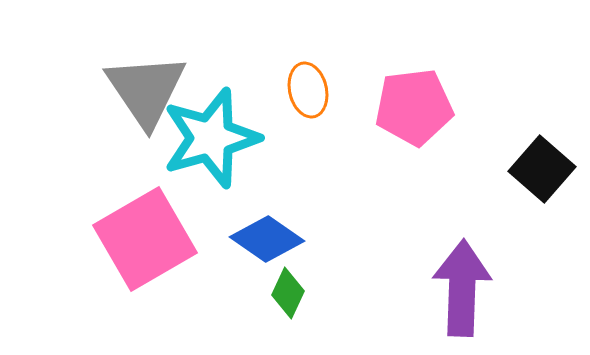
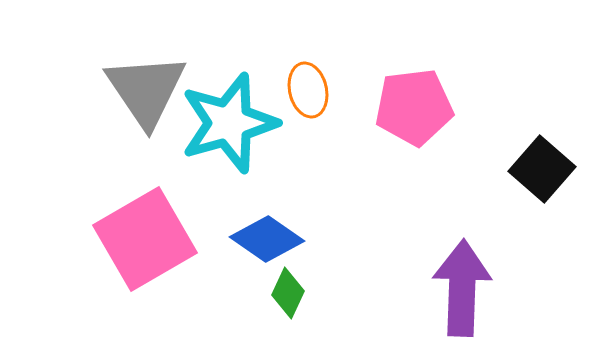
cyan star: moved 18 px right, 15 px up
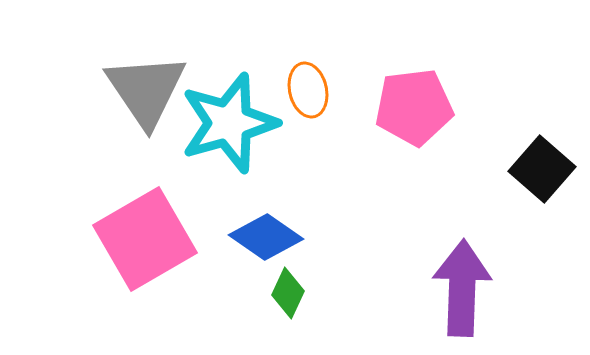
blue diamond: moved 1 px left, 2 px up
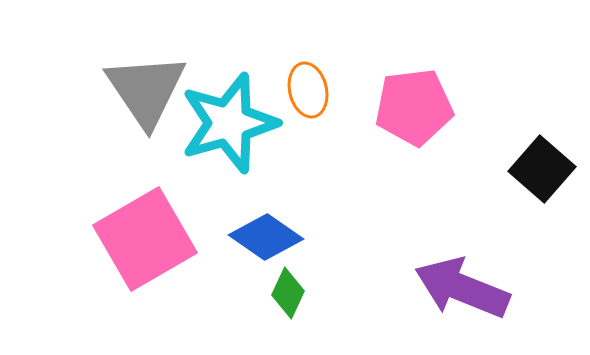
purple arrow: rotated 70 degrees counterclockwise
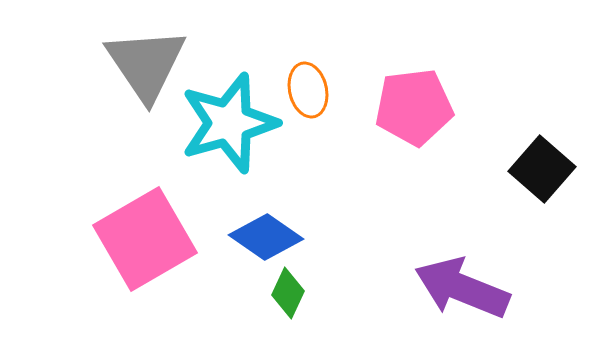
gray triangle: moved 26 px up
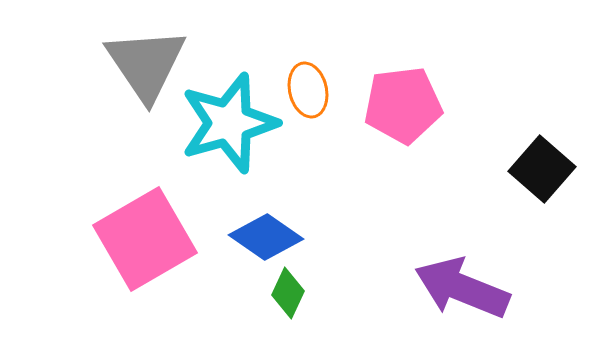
pink pentagon: moved 11 px left, 2 px up
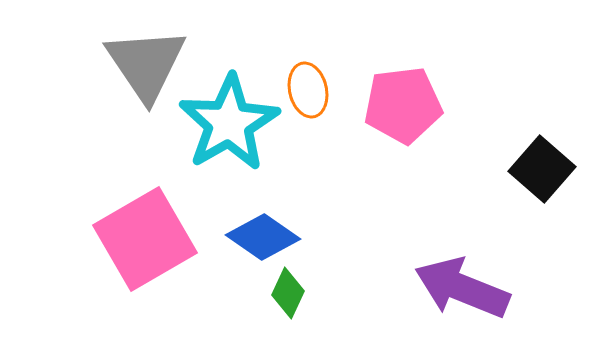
cyan star: rotated 14 degrees counterclockwise
blue diamond: moved 3 px left
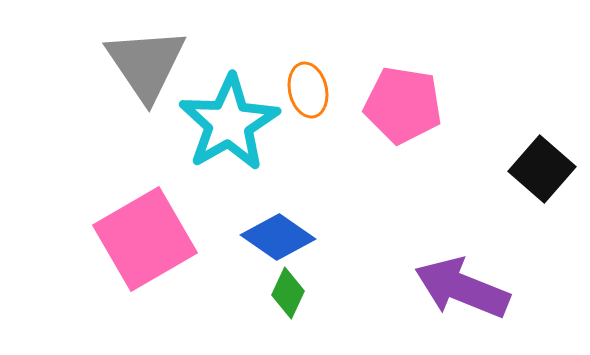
pink pentagon: rotated 16 degrees clockwise
blue diamond: moved 15 px right
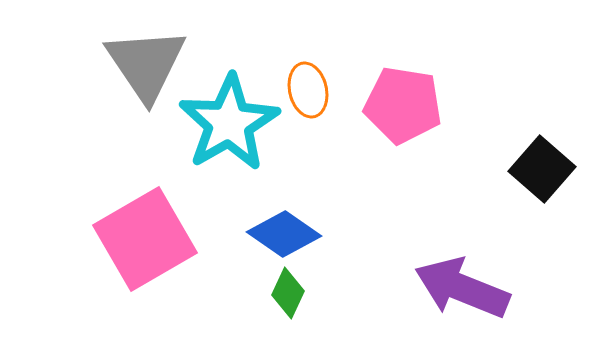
blue diamond: moved 6 px right, 3 px up
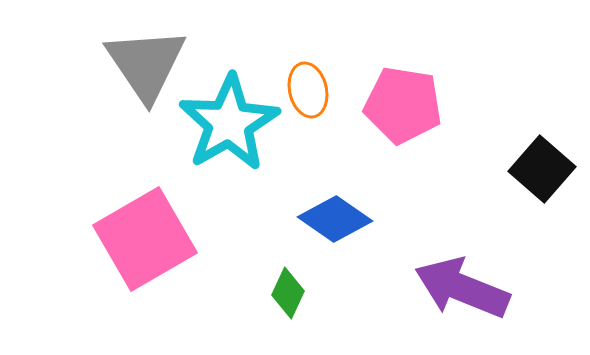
blue diamond: moved 51 px right, 15 px up
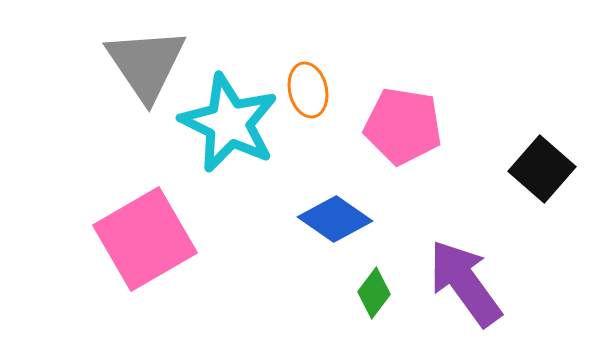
pink pentagon: moved 21 px down
cyan star: rotated 16 degrees counterclockwise
purple arrow: moved 3 px right, 5 px up; rotated 32 degrees clockwise
green diamond: moved 86 px right; rotated 12 degrees clockwise
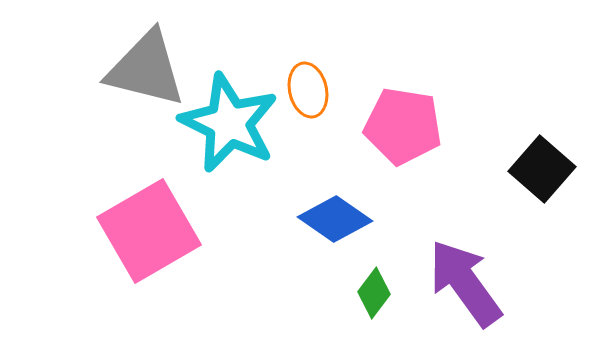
gray triangle: moved 5 px down; rotated 42 degrees counterclockwise
pink square: moved 4 px right, 8 px up
